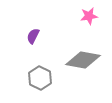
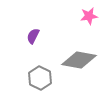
gray diamond: moved 4 px left
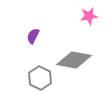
gray diamond: moved 5 px left
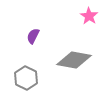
pink star: rotated 30 degrees counterclockwise
gray hexagon: moved 14 px left
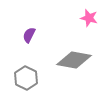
pink star: moved 2 px down; rotated 18 degrees counterclockwise
purple semicircle: moved 4 px left, 1 px up
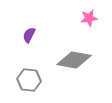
pink star: rotated 24 degrees counterclockwise
gray hexagon: moved 3 px right, 2 px down; rotated 20 degrees counterclockwise
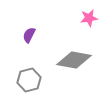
gray hexagon: rotated 20 degrees counterclockwise
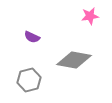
pink star: moved 1 px right, 2 px up
purple semicircle: moved 3 px right, 2 px down; rotated 91 degrees counterclockwise
